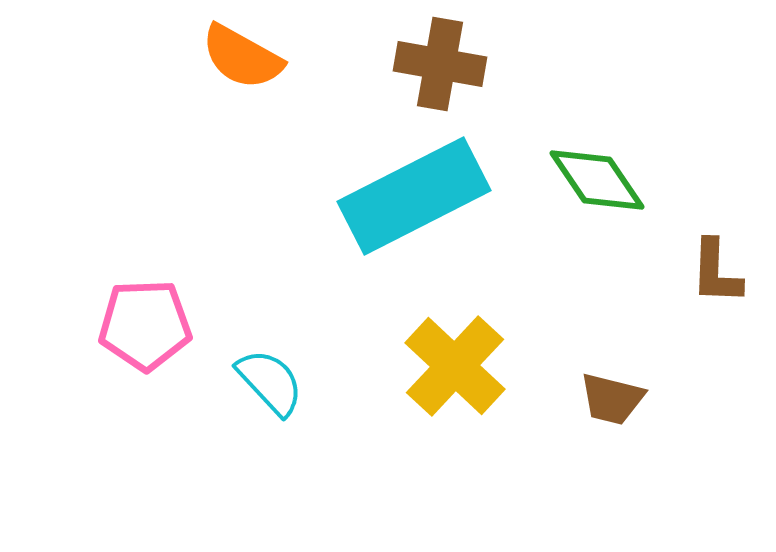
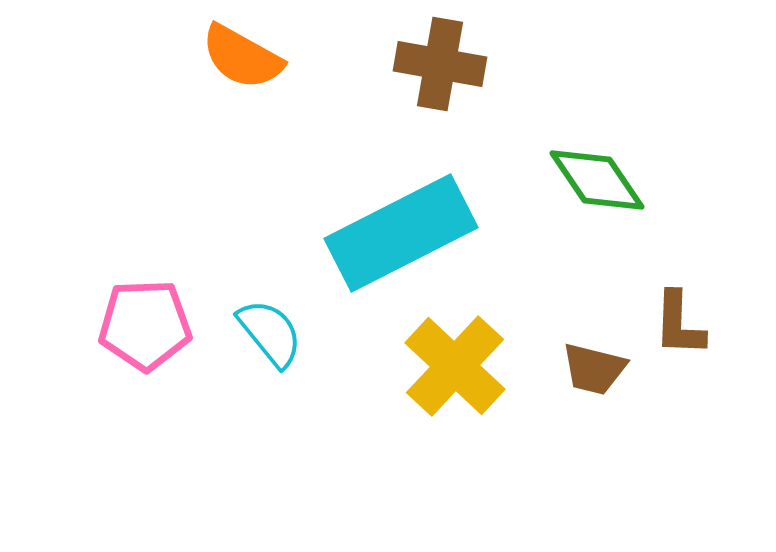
cyan rectangle: moved 13 px left, 37 px down
brown L-shape: moved 37 px left, 52 px down
cyan semicircle: moved 49 px up; rotated 4 degrees clockwise
brown trapezoid: moved 18 px left, 30 px up
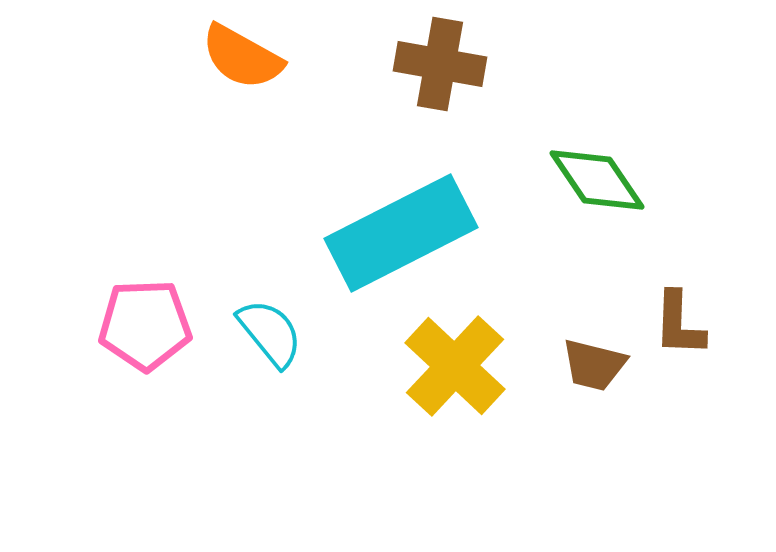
brown trapezoid: moved 4 px up
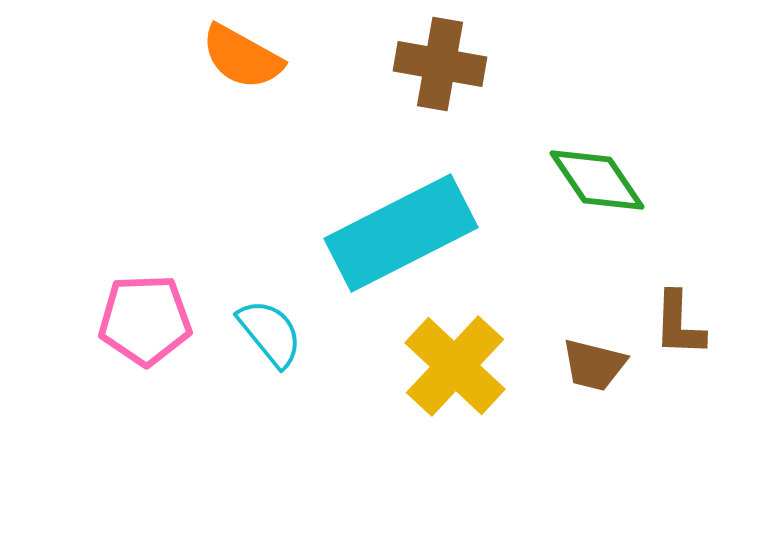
pink pentagon: moved 5 px up
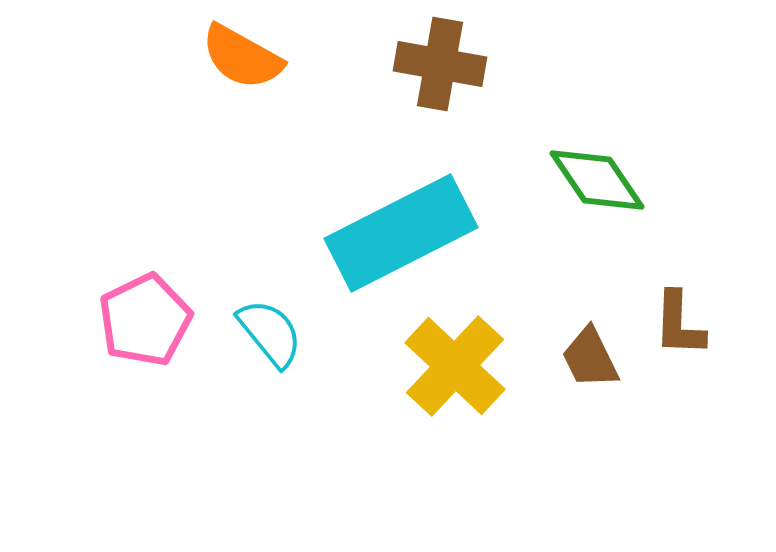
pink pentagon: rotated 24 degrees counterclockwise
brown trapezoid: moved 4 px left, 7 px up; rotated 50 degrees clockwise
